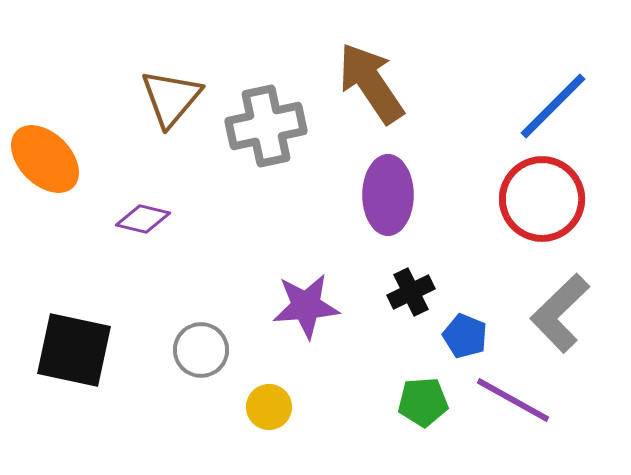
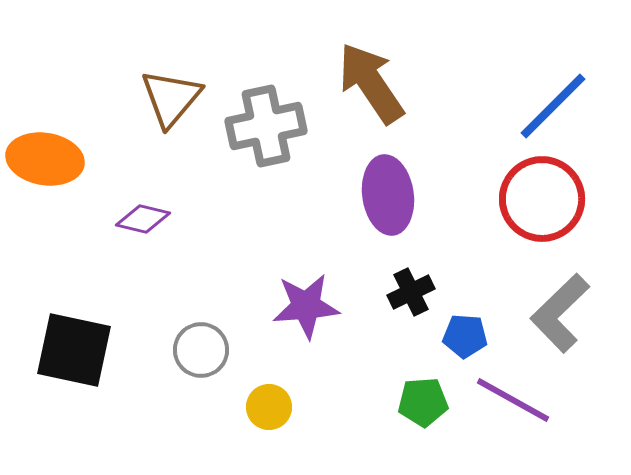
orange ellipse: rotated 36 degrees counterclockwise
purple ellipse: rotated 8 degrees counterclockwise
blue pentagon: rotated 18 degrees counterclockwise
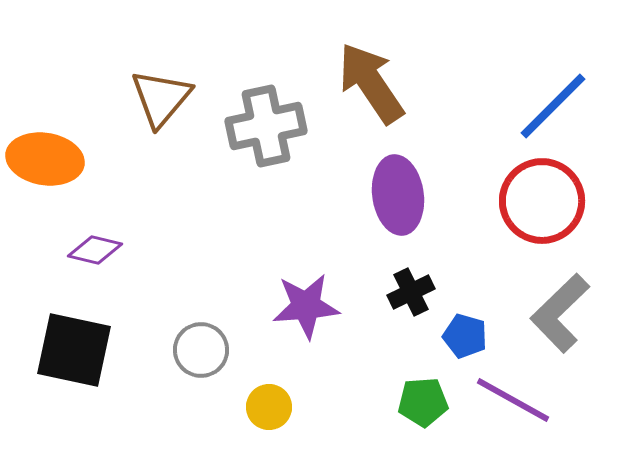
brown triangle: moved 10 px left
purple ellipse: moved 10 px right
red circle: moved 2 px down
purple diamond: moved 48 px left, 31 px down
blue pentagon: rotated 12 degrees clockwise
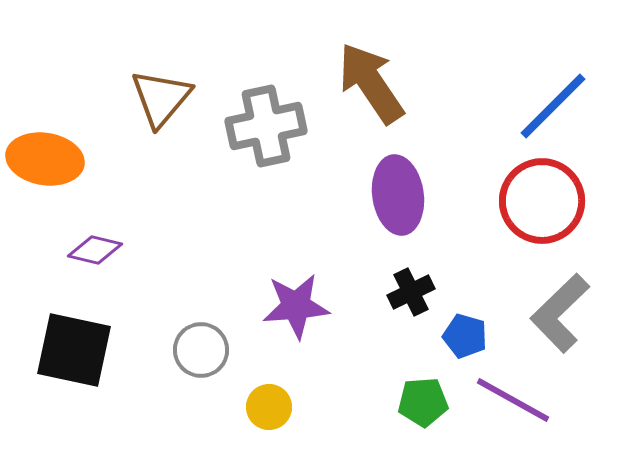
purple star: moved 10 px left
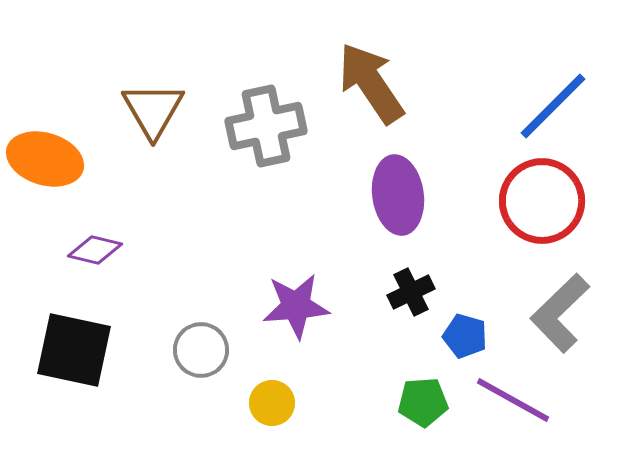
brown triangle: moved 8 px left, 12 px down; rotated 10 degrees counterclockwise
orange ellipse: rotated 8 degrees clockwise
yellow circle: moved 3 px right, 4 px up
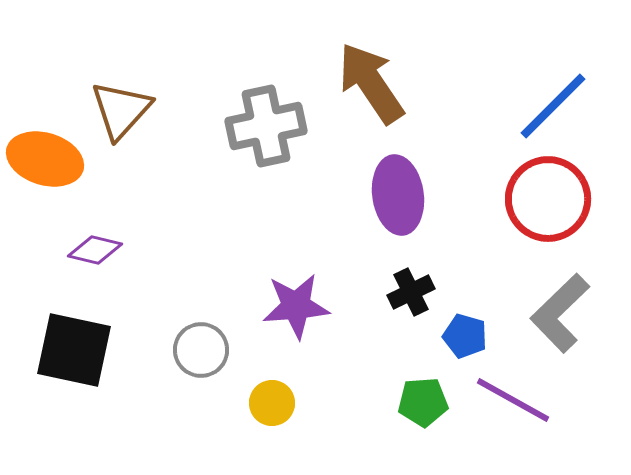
brown triangle: moved 32 px left; rotated 12 degrees clockwise
red circle: moved 6 px right, 2 px up
